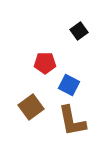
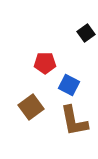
black square: moved 7 px right, 2 px down
brown L-shape: moved 2 px right
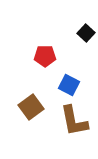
black square: rotated 12 degrees counterclockwise
red pentagon: moved 7 px up
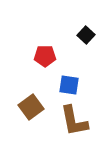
black square: moved 2 px down
blue square: rotated 20 degrees counterclockwise
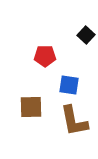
brown square: rotated 35 degrees clockwise
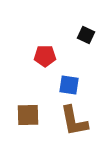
black square: rotated 18 degrees counterclockwise
brown square: moved 3 px left, 8 px down
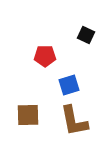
blue square: rotated 25 degrees counterclockwise
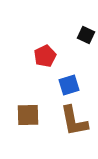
red pentagon: rotated 25 degrees counterclockwise
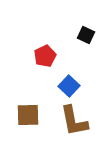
blue square: moved 1 px down; rotated 30 degrees counterclockwise
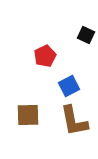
blue square: rotated 20 degrees clockwise
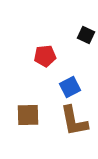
red pentagon: rotated 20 degrees clockwise
blue square: moved 1 px right, 1 px down
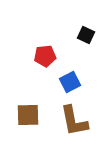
blue square: moved 5 px up
